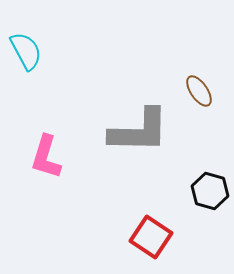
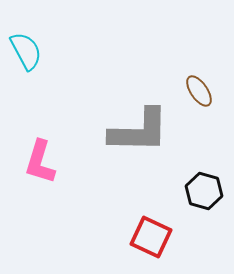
pink L-shape: moved 6 px left, 5 px down
black hexagon: moved 6 px left
red square: rotated 9 degrees counterclockwise
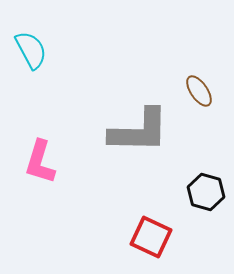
cyan semicircle: moved 5 px right, 1 px up
black hexagon: moved 2 px right, 1 px down
